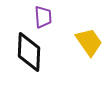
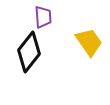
black diamond: rotated 36 degrees clockwise
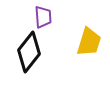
yellow trapezoid: rotated 52 degrees clockwise
